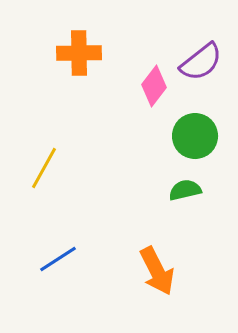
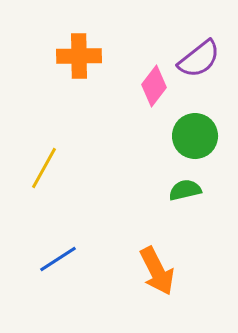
orange cross: moved 3 px down
purple semicircle: moved 2 px left, 3 px up
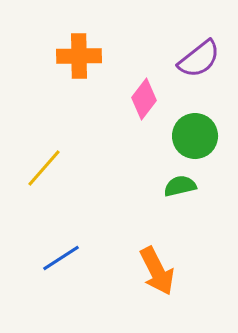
pink diamond: moved 10 px left, 13 px down
yellow line: rotated 12 degrees clockwise
green semicircle: moved 5 px left, 4 px up
blue line: moved 3 px right, 1 px up
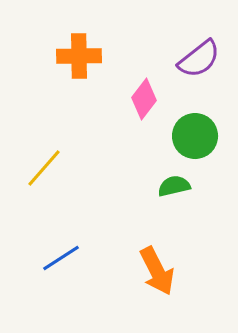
green semicircle: moved 6 px left
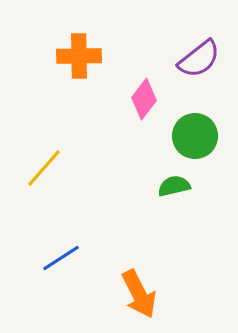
orange arrow: moved 18 px left, 23 px down
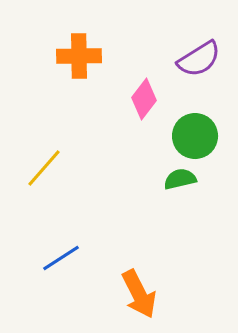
purple semicircle: rotated 6 degrees clockwise
green semicircle: moved 6 px right, 7 px up
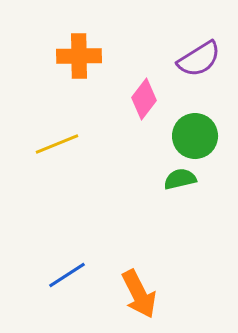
yellow line: moved 13 px right, 24 px up; rotated 27 degrees clockwise
blue line: moved 6 px right, 17 px down
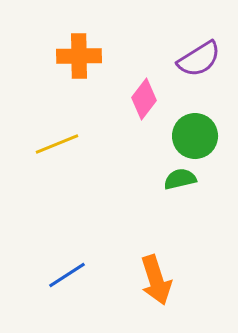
orange arrow: moved 17 px right, 14 px up; rotated 9 degrees clockwise
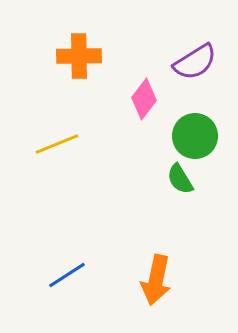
purple semicircle: moved 4 px left, 3 px down
green semicircle: rotated 108 degrees counterclockwise
orange arrow: rotated 30 degrees clockwise
